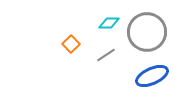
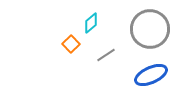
cyan diamond: moved 18 px left; rotated 40 degrees counterclockwise
gray circle: moved 3 px right, 3 px up
blue ellipse: moved 1 px left, 1 px up
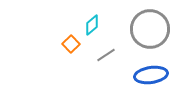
cyan diamond: moved 1 px right, 2 px down
blue ellipse: rotated 16 degrees clockwise
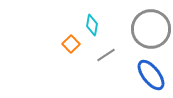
cyan diamond: rotated 40 degrees counterclockwise
gray circle: moved 1 px right
blue ellipse: rotated 60 degrees clockwise
